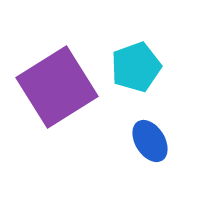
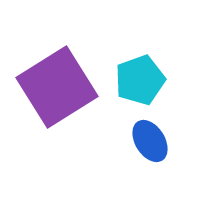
cyan pentagon: moved 4 px right, 13 px down
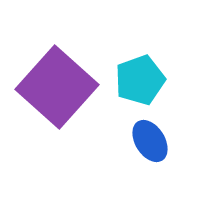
purple square: rotated 16 degrees counterclockwise
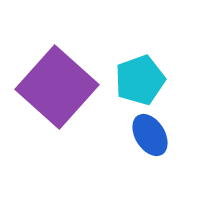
blue ellipse: moved 6 px up
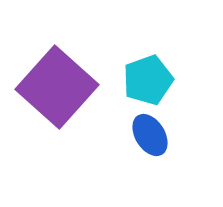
cyan pentagon: moved 8 px right
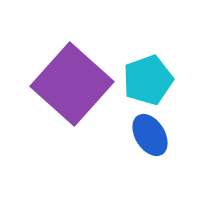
purple square: moved 15 px right, 3 px up
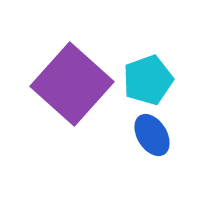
blue ellipse: moved 2 px right
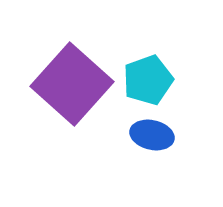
blue ellipse: rotated 45 degrees counterclockwise
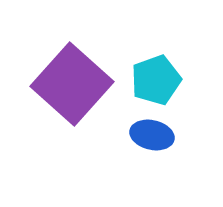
cyan pentagon: moved 8 px right
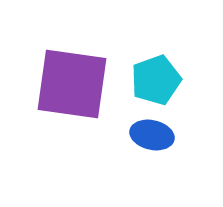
purple square: rotated 34 degrees counterclockwise
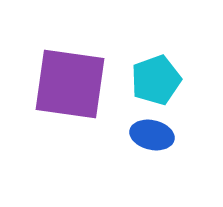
purple square: moved 2 px left
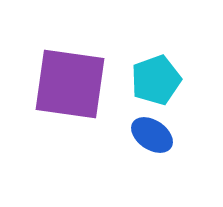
blue ellipse: rotated 21 degrees clockwise
